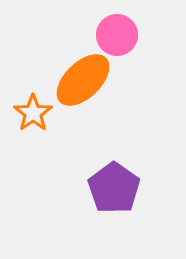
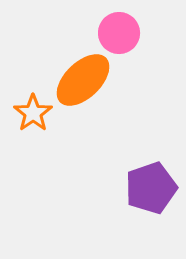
pink circle: moved 2 px right, 2 px up
purple pentagon: moved 37 px right; rotated 18 degrees clockwise
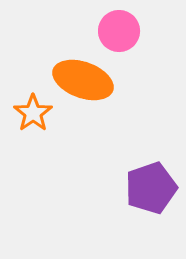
pink circle: moved 2 px up
orange ellipse: rotated 64 degrees clockwise
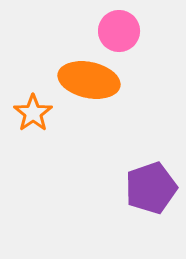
orange ellipse: moved 6 px right; rotated 8 degrees counterclockwise
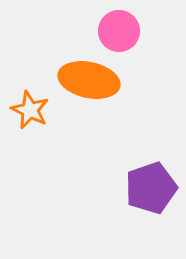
orange star: moved 3 px left, 3 px up; rotated 12 degrees counterclockwise
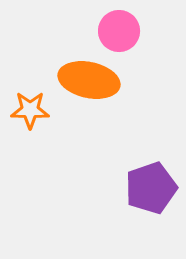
orange star: rotated 24 degrees counterclockwise
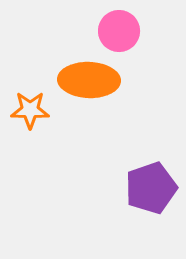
orange ellipse: rotated 10 degrees counterclockwise
